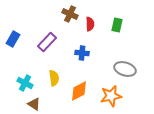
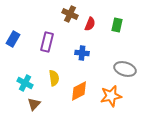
red semicircle: rotated 24 degrees clockwise
purple rectangle: rotated 30 degrees counterclockwise
brown triangle: rotated 40 degrees clockwise
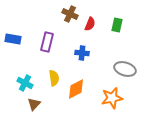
blue rectangle: rotated 70 degrees clockwise
orange diamond: moved 3 px left, 2 px up
orange star: moved 1 px right, 2 px down
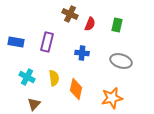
blue rectangle: moved 3 px right, 3 px down
gray ellipse: moved 4 px left, 8 px up
cyan cross: moved 2 px right, 6 px up
orange diamond: rotated 50 degrees counterclockwise
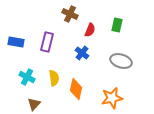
red semicircle: moved 6 px down
blue cross: rotated 32 degrees clockwise
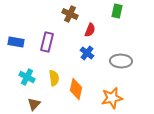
green rectangle: moved 14 px up
blue cross: moved 5 px right
gray ellipse: rotated 15 degrees counterclockwise
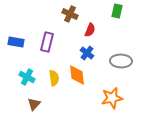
orange diamond: moved 1 px right, 14 px up; rotated 20 degrees counterclockwise
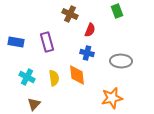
green rectangle: rotated 32 degrees counterclockwise
purple rectangle: rotated 30 degrees counterclockwise
blue cross: rotated 24 degrees counterclockwise
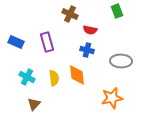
red semicircle: rotated 80 degrees clockwise
blue rectangle: rotated 14 degrees clockwise
blue cross: moved 3 px up
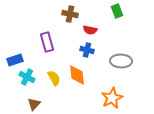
brown cross: rotated 14 degrees counterclockwise
blue rectangle: moved 1 px left, 18 px down; rotated 42 degrees counterclockwise
yellow semicircle: rotated 21 degrees counterclockwise
orange star: rotated 15 degrees counterclockwise
